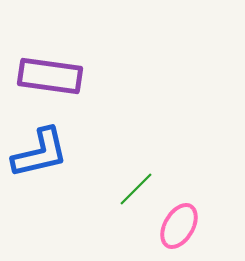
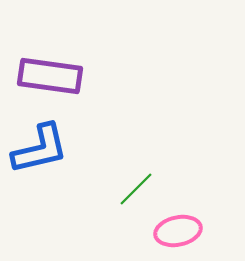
blue L-shape: moved 4 px up
pink ellipse: moved 1 px left, 5 px down; rotated 48 degrees clockwise
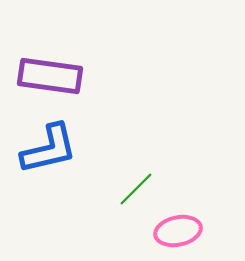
blue L-shape: moved 9 px right
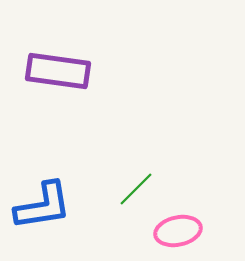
purple rectangle: moved 8 px right, 5 px up
blue L-shape: moved 6 px left, 57 px down; rotated 4 degrees clockwise
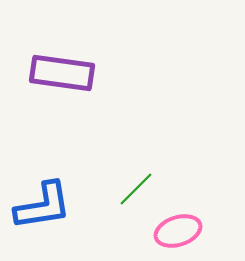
purple rectangle: moved 4 px right, 2 px down
pink ellipse: rotated 6 degrees counterclockwise
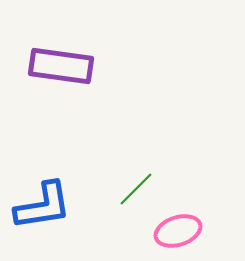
purple rectangle: moved 1 px left, 7 px up
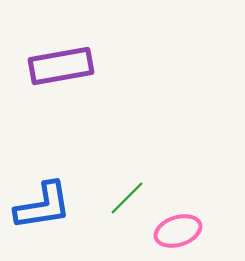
purple rectangle: rotated 18 degrees counterclockwise
green line: moved 9 px left, 9 px down
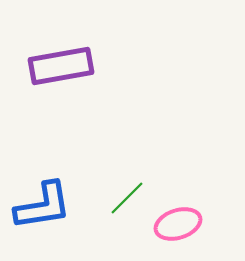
pink ellipse: moved 7 px up
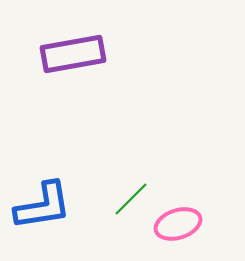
purple rectangle: moved 12 px right, 12 px up
green line: moved 4 px right, 1 px down
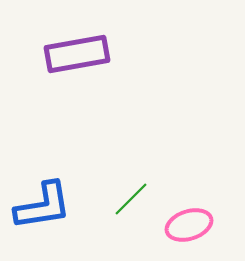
purple rectangle: moved 4 px right
pink ellipse: moved 11 px right, 1 px down
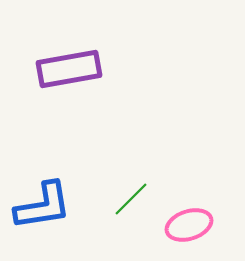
purple rectangle: moved 8 px left, 15 px down
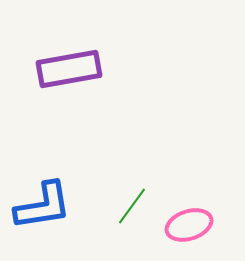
green line: moved 1 px right, 7 px down; rotated 9 degrees counterclockwise
